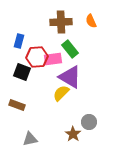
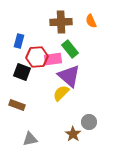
purple triangle: moved 1 px left, 1 px up; rotated 10 degrees clockwise
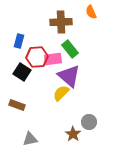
orange semicircle: moved 9 px up
black square: rotated 12 degrees clockwise
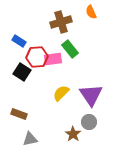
brown cross: rotated 15 degrees counterclockwise
blue rectangle: rotated 72 degrees counterclockwise
purple triangle: moved 22 px right, 19 px down; rotated 15 degrees clockwise
brown rectangle: moved 2 px right, 9 px down
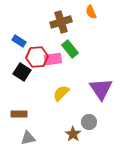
purple triangle: moved 10 px right, 6 px up
brown rectangle: rotated 21 degrees counterclockwise
gray triangle: moved 2 px left, 1 px up
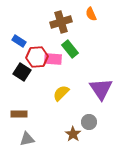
orange semicircle: moved 2 px down
pink rectangle: rotated 12 degrees clockwise
gray triangle: moved 1 px left, 1 px down
